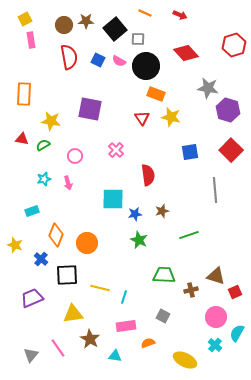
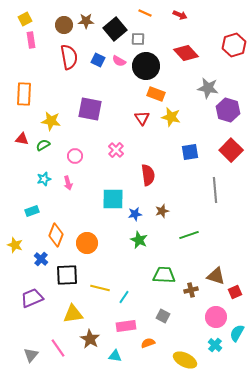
cyan line at (124, 297): rotated 16 degrees clockwise
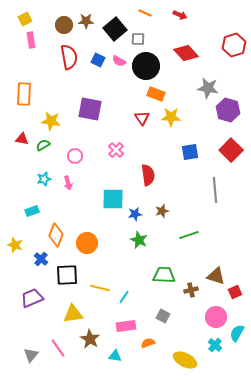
yellow star at (171, 117): rotated 12 degrees counterclockwise
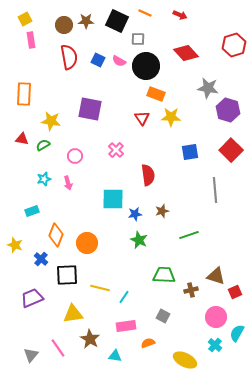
black square at (115, 29): moved 2 px right, 8 px up; rotated 25 degrees counterclockwise
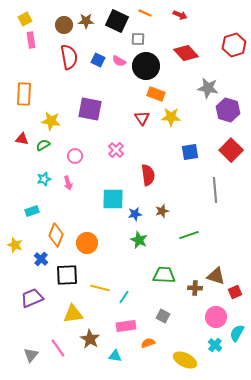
brown cross at (191, 290): moved 4 px right, 2 px up; rotated 16 degrees clockwise
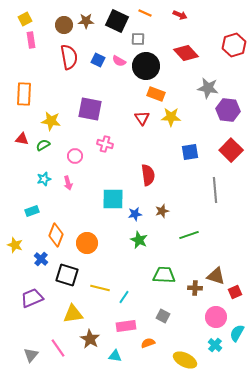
purple hexagon at (228, 110): rotated 10 degrees counterclockwise
pink cross at (116, 150): moved 11 px left, 6 px up; rotated 28 degrees counterclockwise
black square at (67, 275): rotated 20 degrees clockwise
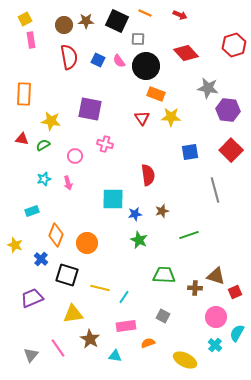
pink semicircle at (119, 61): rotated 24 degrees clockwise
gray line at (215, 190): rotated 10 degrees counterclockwise
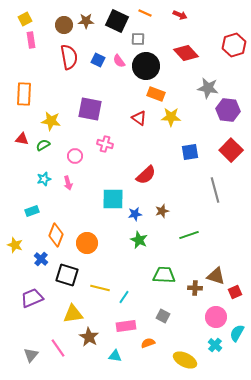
red triangle at (142, 118): moved 3 px left; rotated 21 degrees counterclockwise
red semicircle at (148, 175): moved 2 px left; rotated 55 degrees clockwise
brown star at (90, 339): moved 1 px left, 2 px up
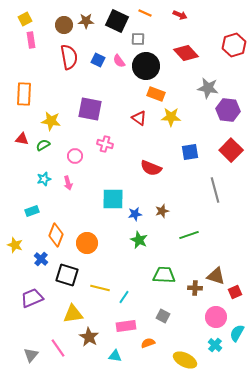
red semicircle at (146, 175): moved 5 px right, 7 px up; rotated 65 degrees clockwise
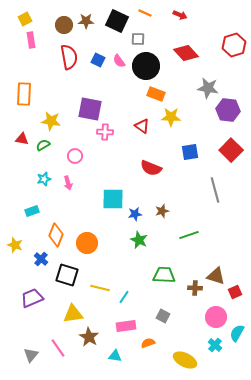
red triangle at (139, 118): moved 3 px right, 8 px down
pink cross at (105, 144): moved 12 px up; rotated 14 degrees counterclockwise
